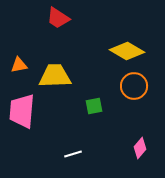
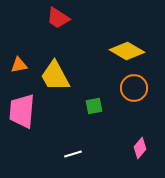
yellow trapezoid: rotated 116 degrees counterclockwise
orange circle: moved 2 px down
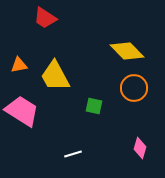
red trapezoid: moved 13 px left
yellow diamond: rotated 16 degrees clockwise
green square: rotated 24 degrees clockwise
pink trapezoid: rotated 117 degrees clockwise
pink diamond: rotated 25 degrees counterclockwise
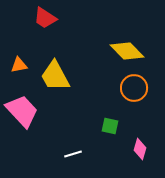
green square: moved 16 px right, 20 px down
pink trapezoid: rotated 15 degrees clockwise
pink diamond: moved 1 px down
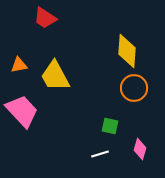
yellow diamond: rotated 48 degrees clockwise
white line: moved 27 px right
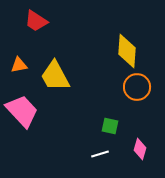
red trapezoid: moved 9 px left, 3 px down
orange circle: moved 3 px right, 1 px up
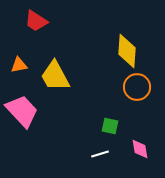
pink diamond: rotated 25 degrees counterclockwise
